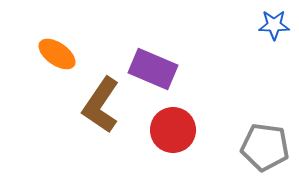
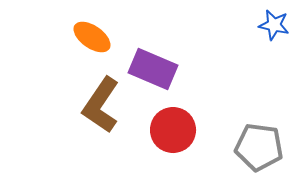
blue star: rotated 12 degrees clockwise
orange ellipse: moved 35 px right, 17 px up
gray pentagon: moved 6 px left
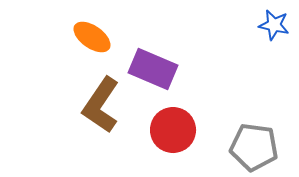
gray pentagon: moved 5 px left
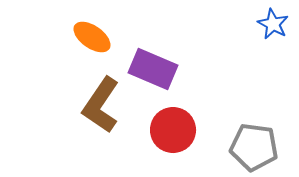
blue star: moved 1 px left, 1 px up; rotated 16 degrees clockwise
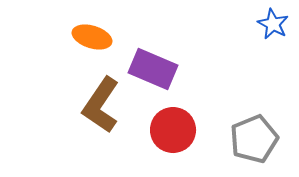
orange ellipse: rotated 18 degrees counterclockwise
gray pentagon: moved 8 px up; rotated 30 degrees counterclockwise
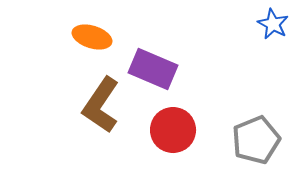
gray pentagon: moved 2 px right, 1 px down
